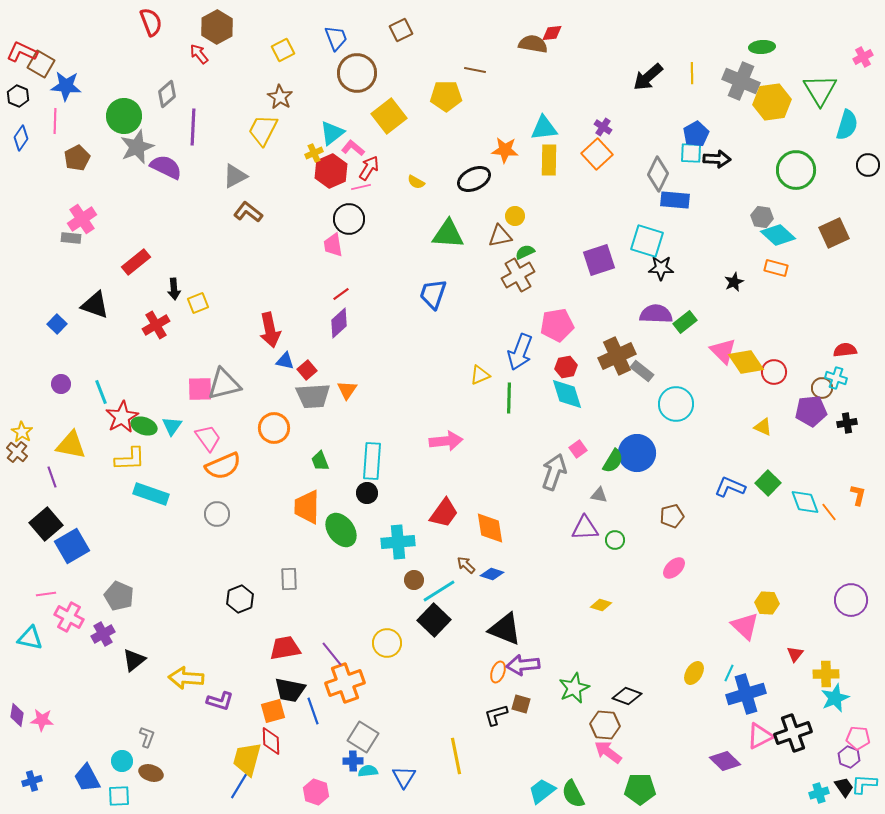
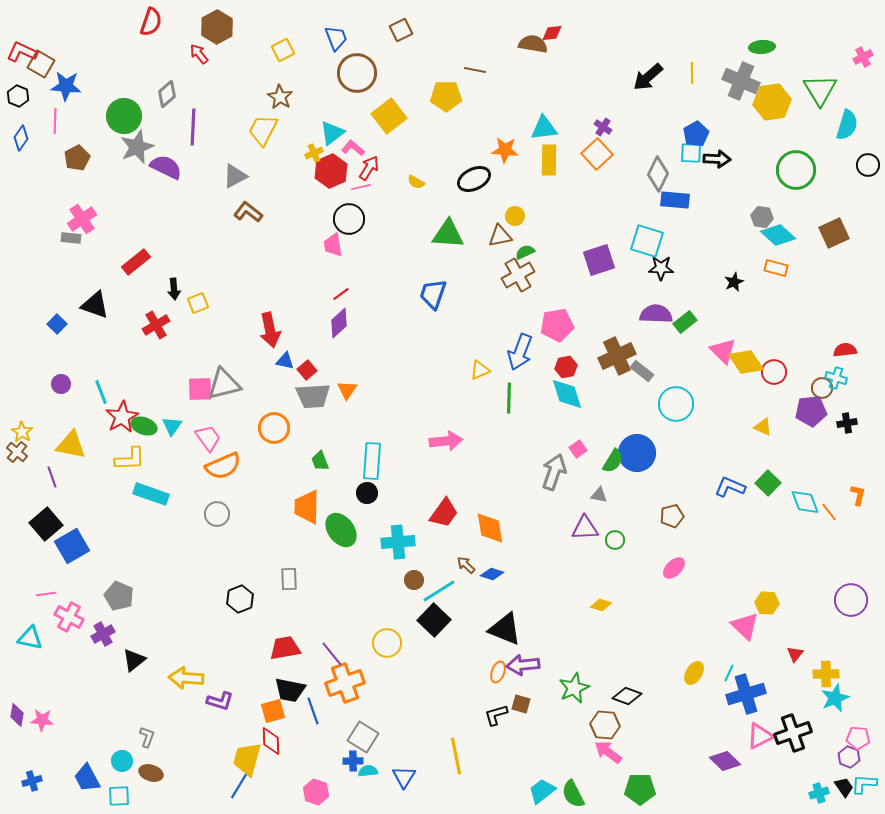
red semicircle at (151, 22): rotated 40 degrees clockwise
yellow triangle at (480, 375): moved 5 px up
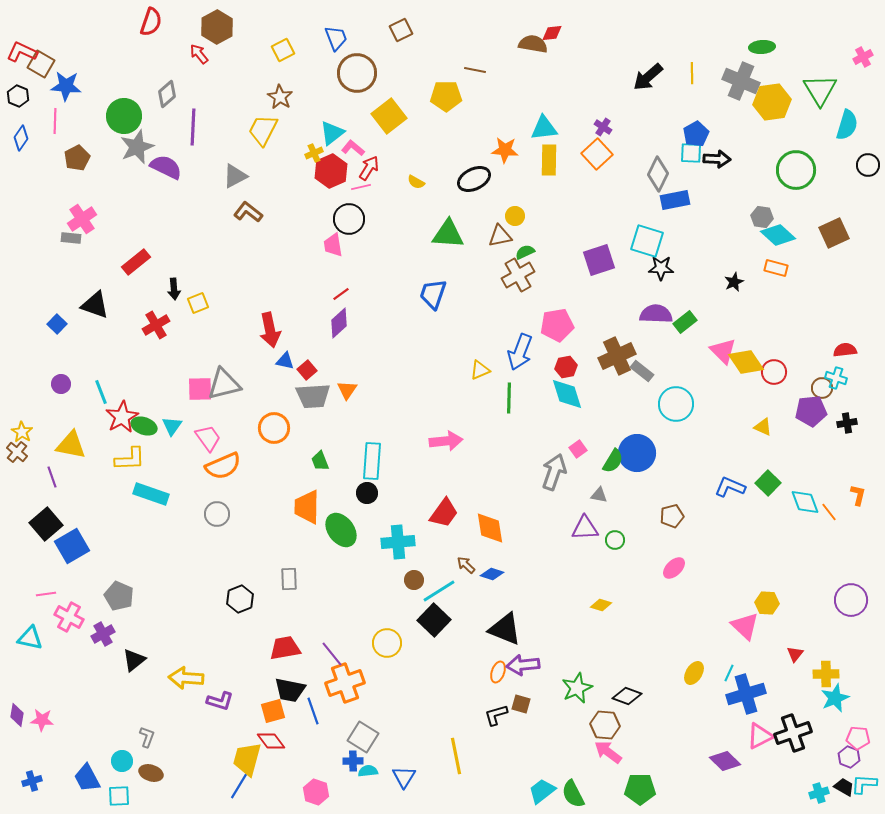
blue rectangle at (675, 200): rotated 16 degrees counterclockwise
green star at (574, 688): moved 3 px right
red diamond at (271, 741): rotated 36 degrees counterclockwise
black trapezoid at (844, 787): rotated 25 degrees counterclockwise
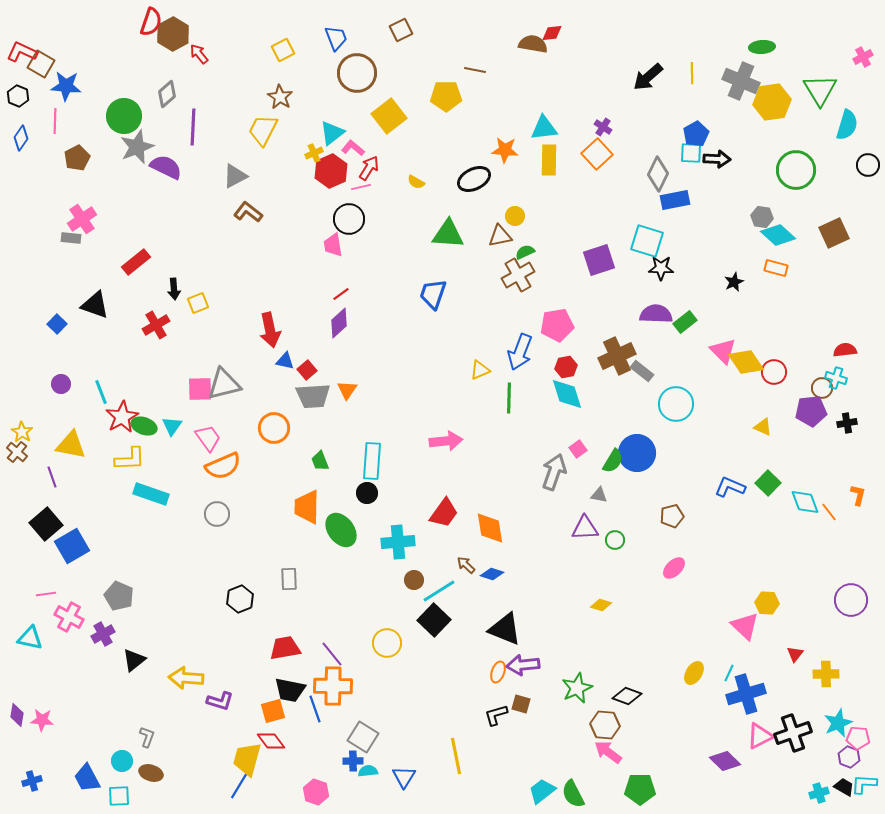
brown hexagon at (217, 27): moved 44 px left, 7 px down
orange cross at (345, 683): moved 12 px left, 3 px down; rotated 21 degrees clockwise
cyan star at (835, 698): moved 3 px right, 25 px down
blue line at (313, 711): moved 2 px right, 2 px up
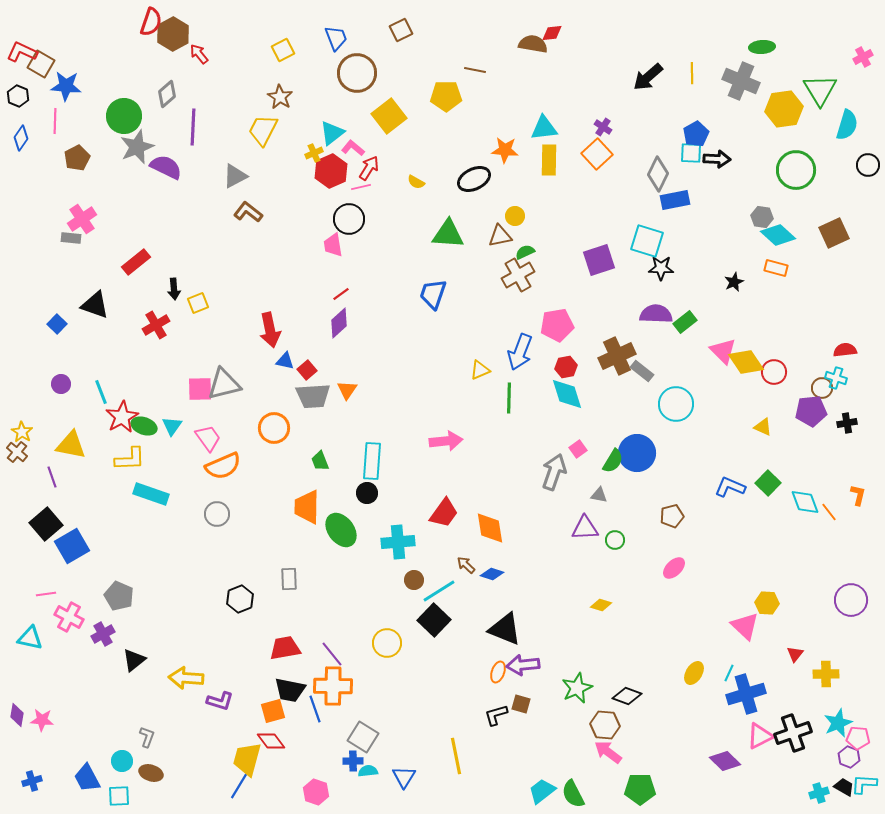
yellow hexagon at (772, 102): moved 12 px right, 7 px down
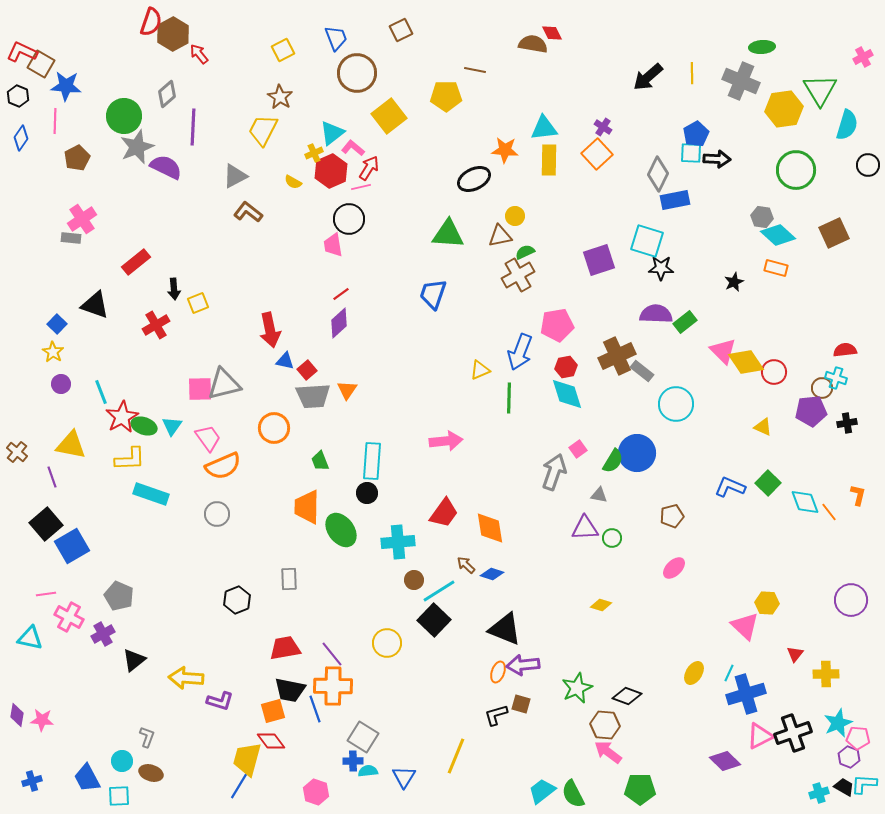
red diamond at (552, 33): rotated 70 degrees clockwise
yellow semicircle at (416, 182): moved 123 px left
yellow star at (22, 432): moved 31 px right, 80 px up
green circle at (615, 540): moved 3 px left, 2 px up
black hexagon at (240, 599): moved 3 px left, 1 px down
yellow line at (456, 756): rotated 33 degrees clockwise
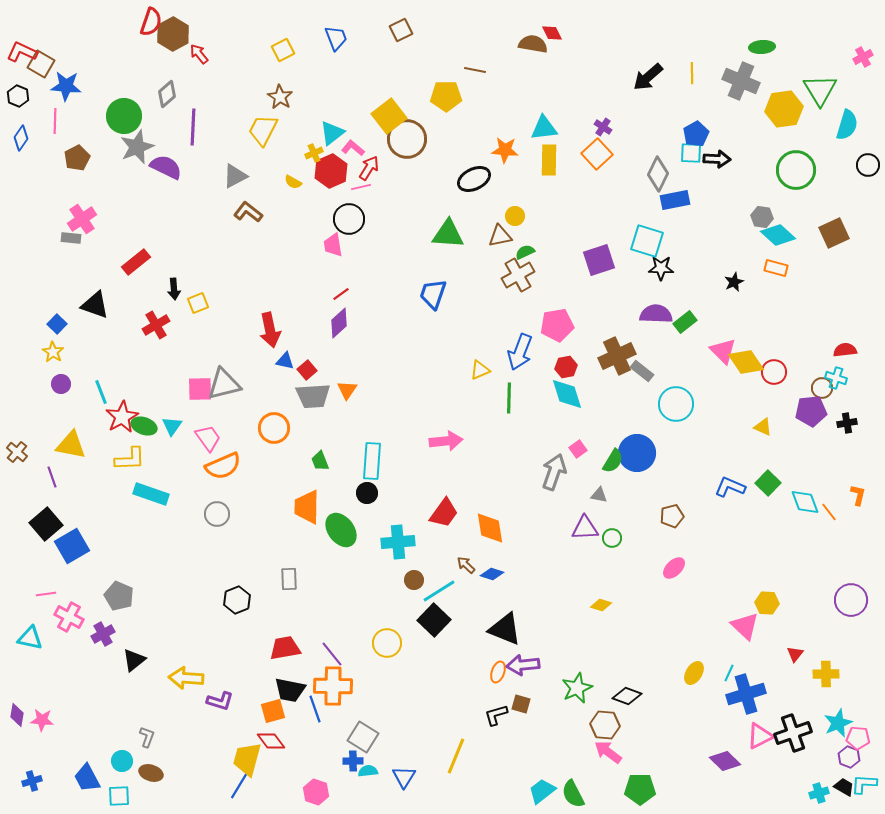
brown circle at (357, 73): moved 50 px right, 66 px down
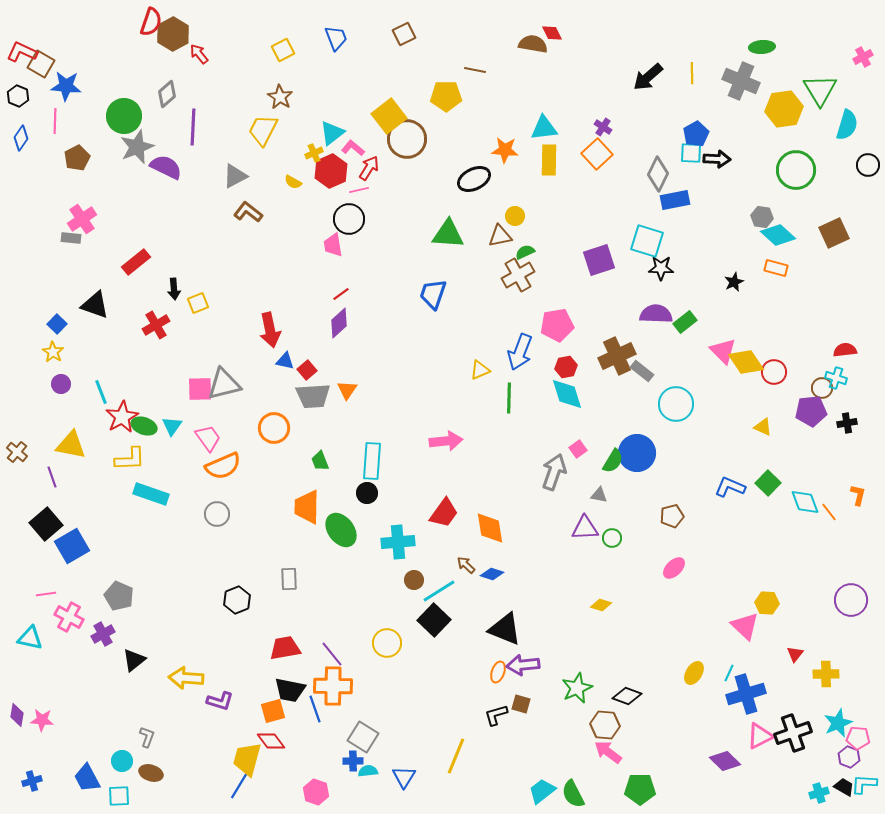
brown square at (401, 30): moved 3 px right, 4 px down
pink line at (361, 187): moved 2 px left, 3 px down
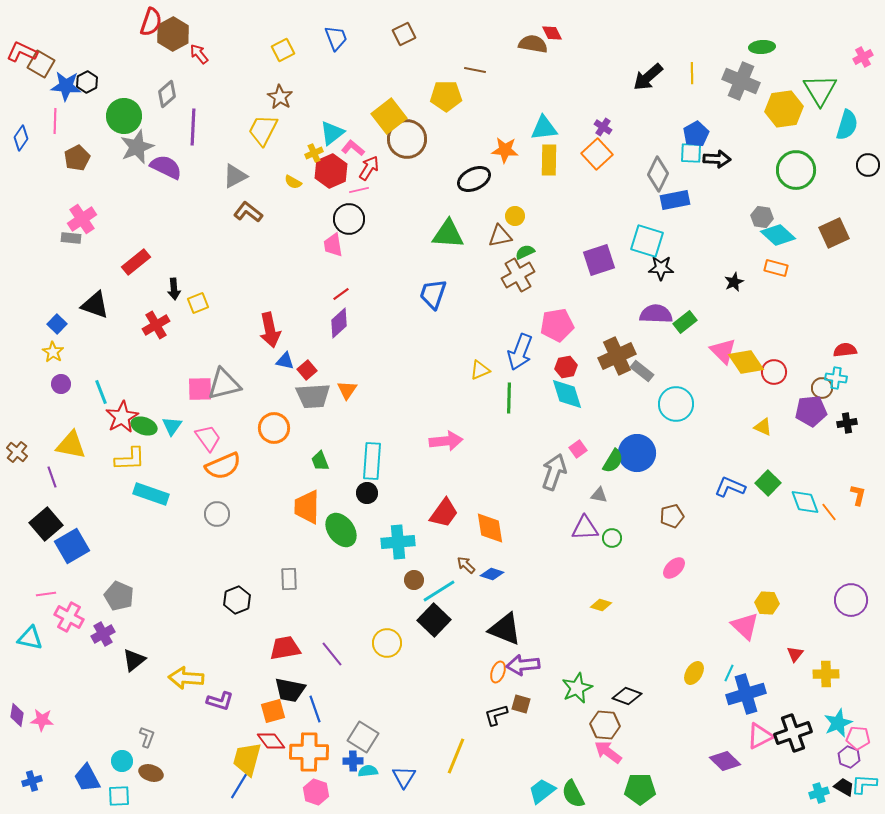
black hexagon at (18, 96): moved 69 px right, 14 px up; rotated 10 degrees clockwise
cyan cross at (836, 378): rotated 10 degrees counterclockwise
orange cross at (333, 686): moved 24 px left, 66 px down
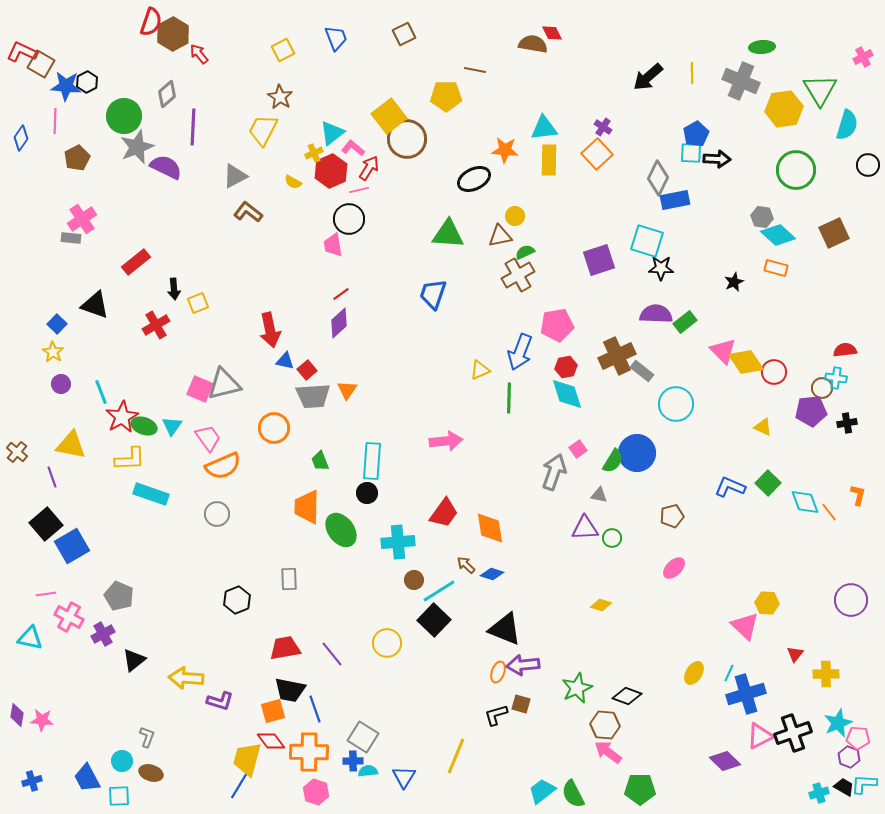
gray diamond at (658, 174): moved 4 px down
pink square at (200, 389): rotated 24 degrees clockwise
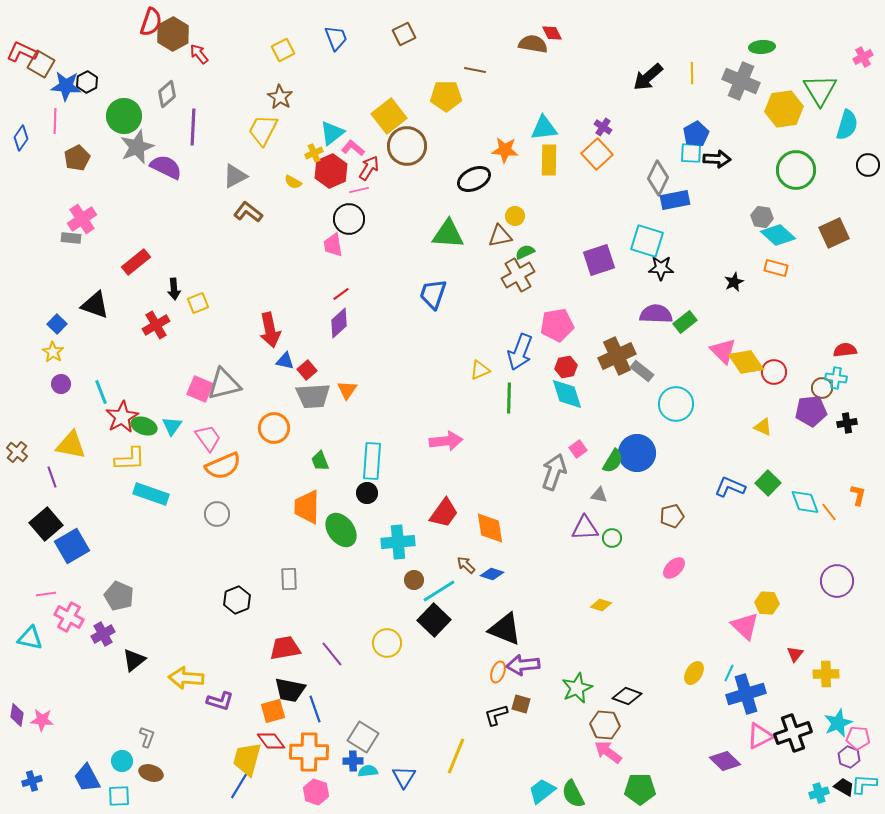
brown circle at (407, 139): moved 7 px down
purple circle at (851, 600): moved 14 px left, 19 px up
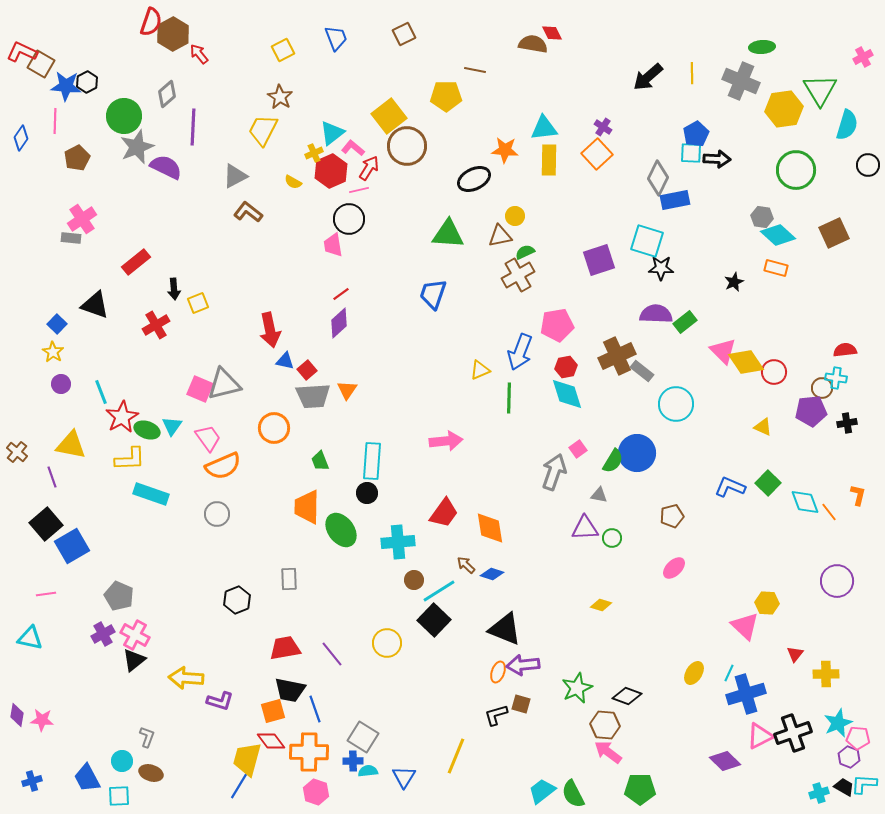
green ellipse at (144, 426): moved 3 px right, 4 px down
pink cross at (69, 617): moved 66 px right, 18 px down
